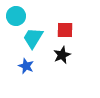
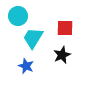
cyan circle: moved 2 px right
red square: moved 2 px up
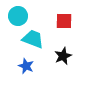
red square: moved 1 px left, 7 px up
cyan trapezoid: moved 1 px down; rotated 80 degrees clockwise
black star: moved 1 px right, 1 px down
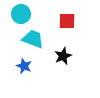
cyan circle: moved 3 px right, 2 px up
red square: moved 3 px right
blue star: moved 2 px left
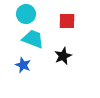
cyan circle: moved 5 px right
blue star: moved 1 px left, 1 px up
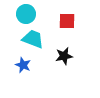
black star: moved 1 px right; rotated 12 degrees clockwise
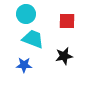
blue star: moved 1 px right; rotated 21 degrees counterclockwise
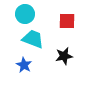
cyan circle: moved 1 px left
blue star: rotated 28 degrees clockwise
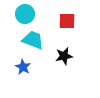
cyan trapezoid: moved 1 px down
blue star: moved 1 px left, 2 px down
